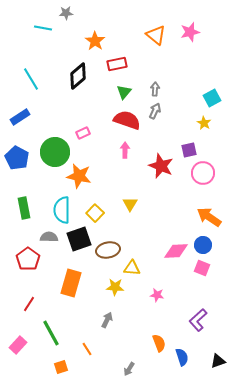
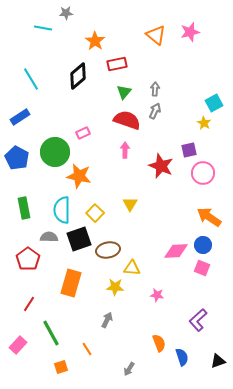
cyan square at (212, 98): moved 2 px right, 5 px down
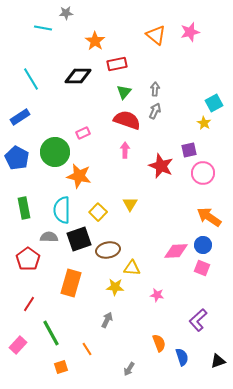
black diamond at (78, 76): rotated 40 degrees clockwise
yellow square at (95, 213): moved 3 px right, 1 px up
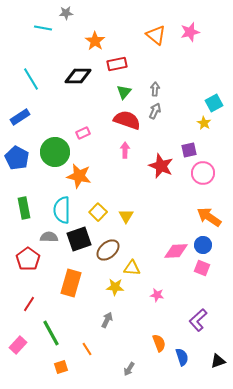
yellow triangle at (130, 204): moved 4 px left, 12 px down
brown ellipse at (108, 250): rotated 30 degrees counterclockwise
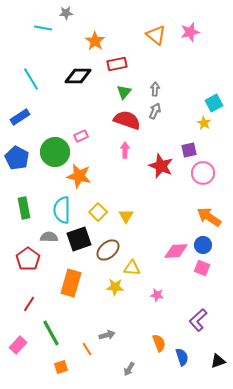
pink rectangle at (83, 133): moved 2 px left, 3 px down
gray arrow at (107, 320): moved 15 px down; rotated 49 degrees clockwise
